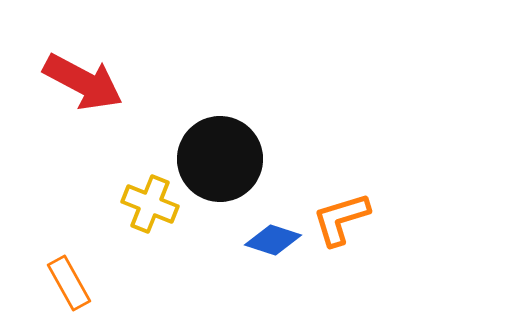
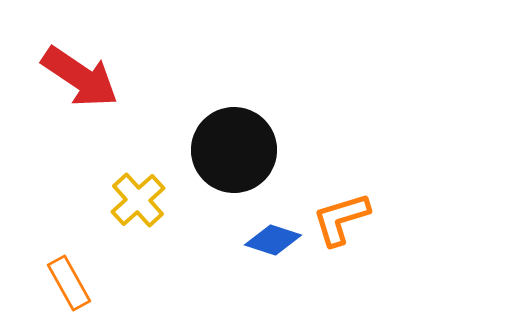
red arrow: moved 3 px left, 5 px up; rotated 6 degrees clockwise
black circle: moved 14 px right, 9 px up
yellow cross: moved 12 px left, 4 px up; rotated 26 degrees clockwise
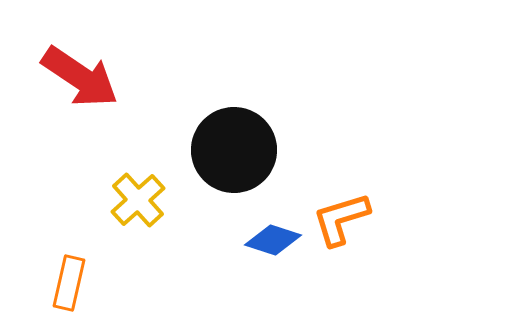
orange rectangle: rotated 42 degrees clockwise
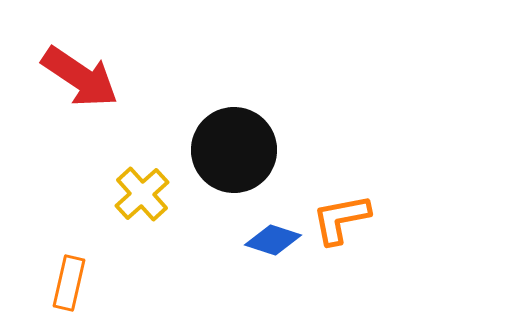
yellow cross: moved 4 px right, 6 px up
orange L-shape: rotated 6 degrees clockwise
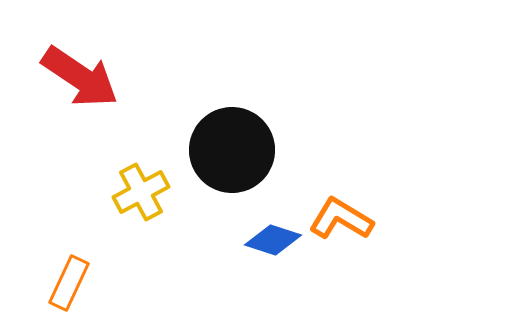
black circle: moved 2 px left
yellow cross: moved 1 px left, 2 px up; rotated 14 degrees clockwise
orange L-shape: rotated 42 degrees clockwise
orange rectangle: rotated 12 degrees clockwise
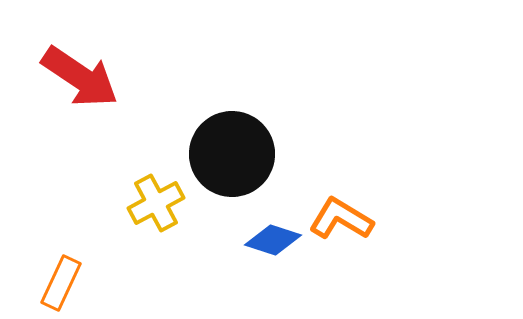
black circle: moved 4 px down
yellow cross: moved 15 px right, 11 px down
orange rectangle: moved 8 px left
